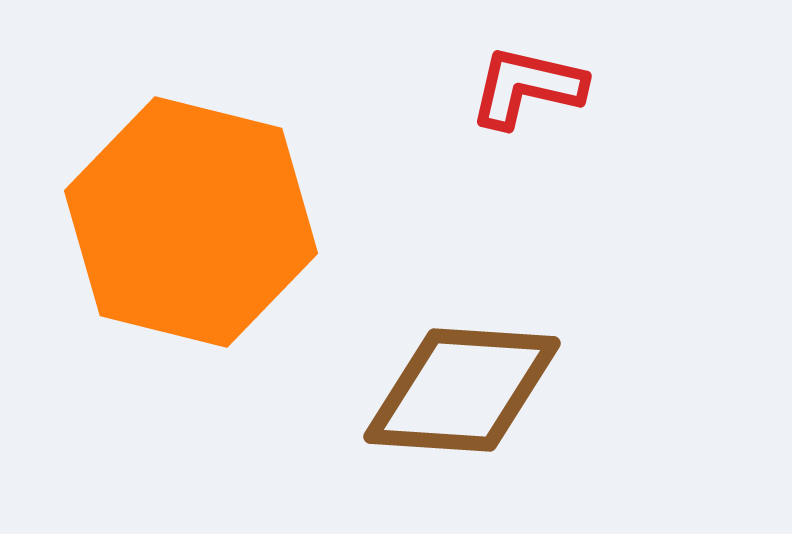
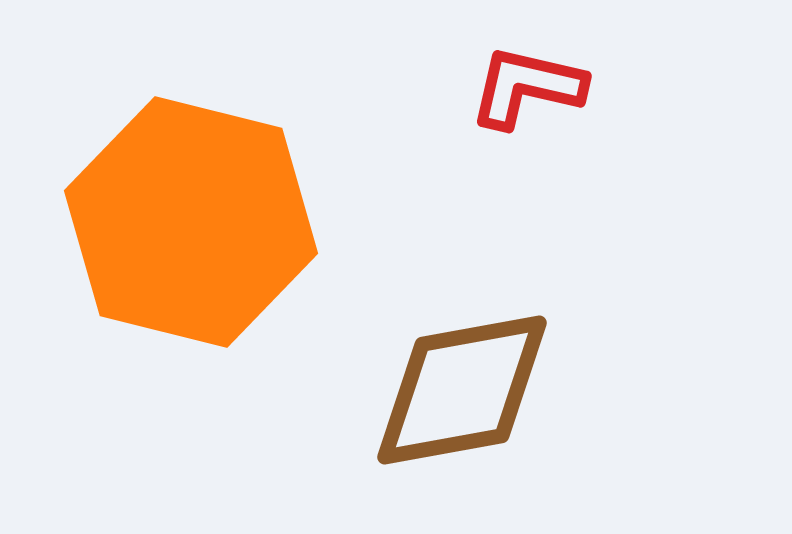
brown diamond: rotated 14 degrees counterclockwise
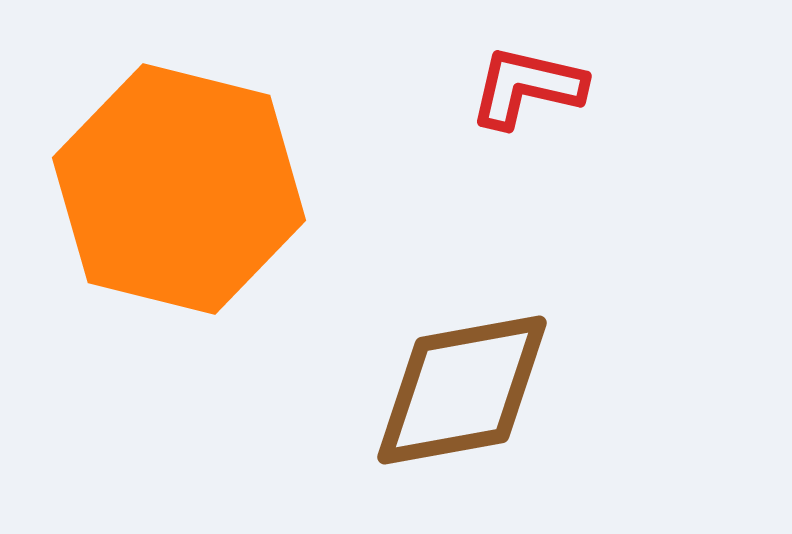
orange hexagon: moved 12 px left, 33 px up
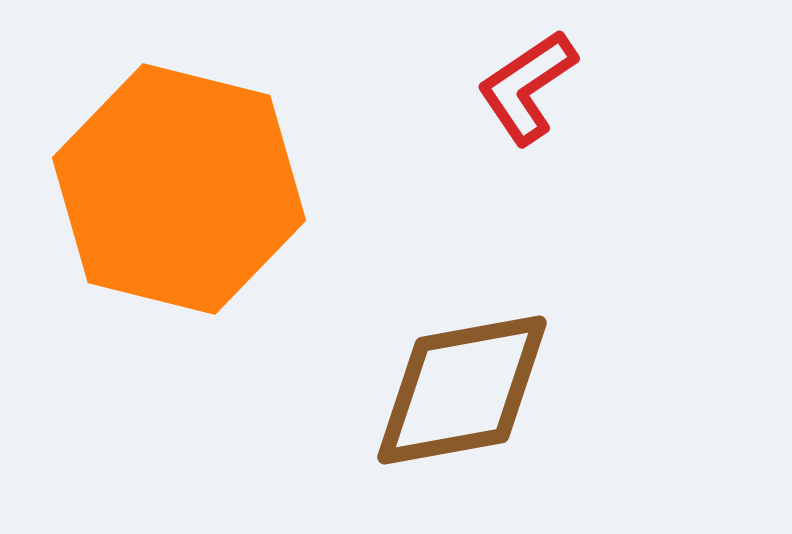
red L-shape: rotated 47 degrees counterclockwise
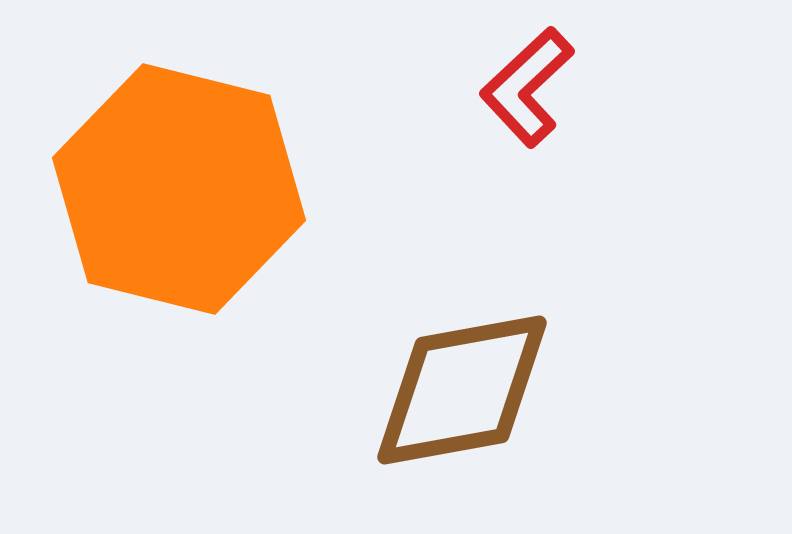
red L-shape: rotated 9 degrees counterclockwise
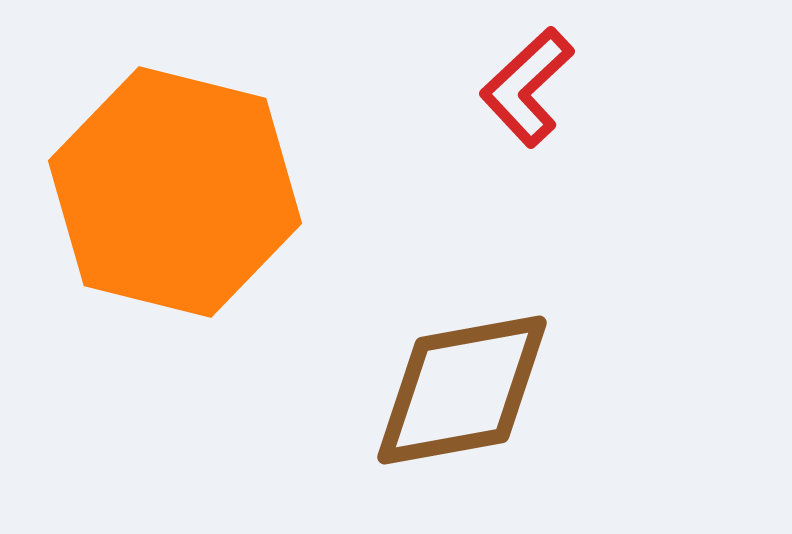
orange hexagon: moved 4 px left, 3 px down
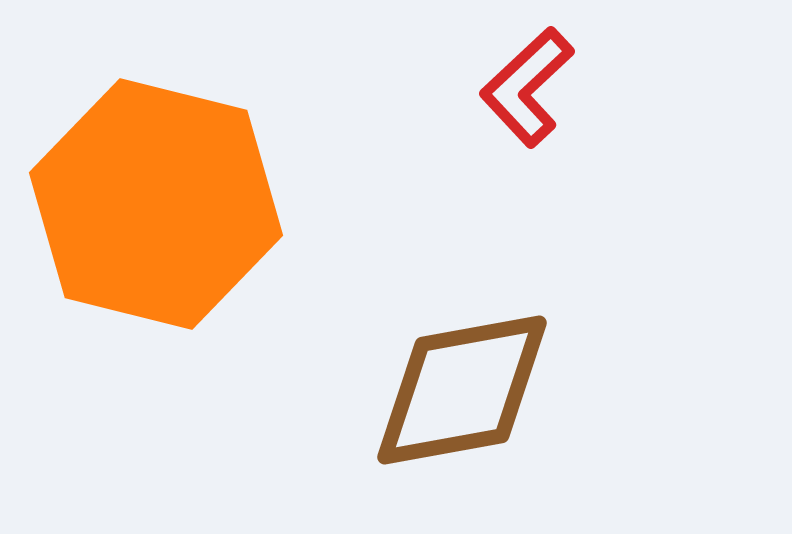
orange hexagon: moved 19 px left, 12 px down
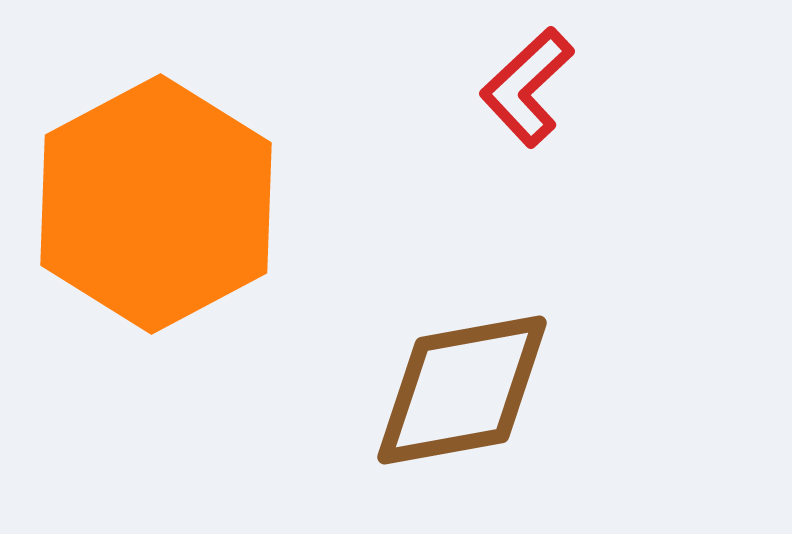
orange hexagon: rotated 18 degrees clockwise
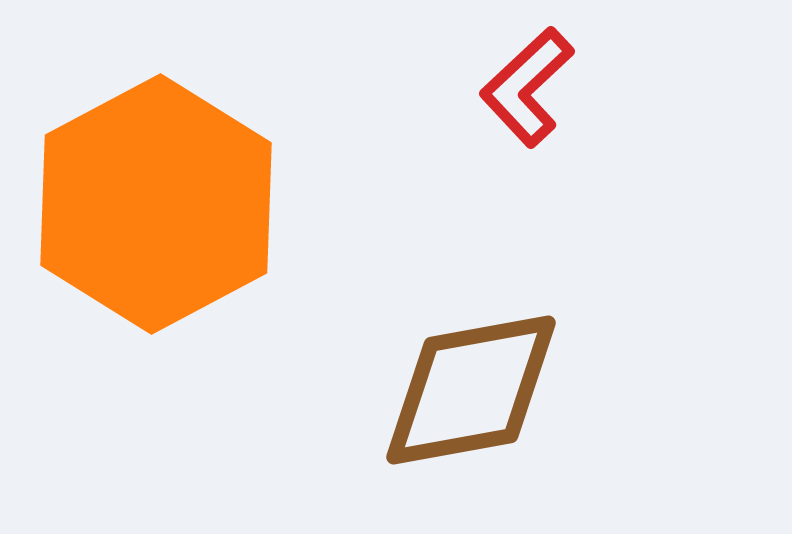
brown diamond: moved 9 px right
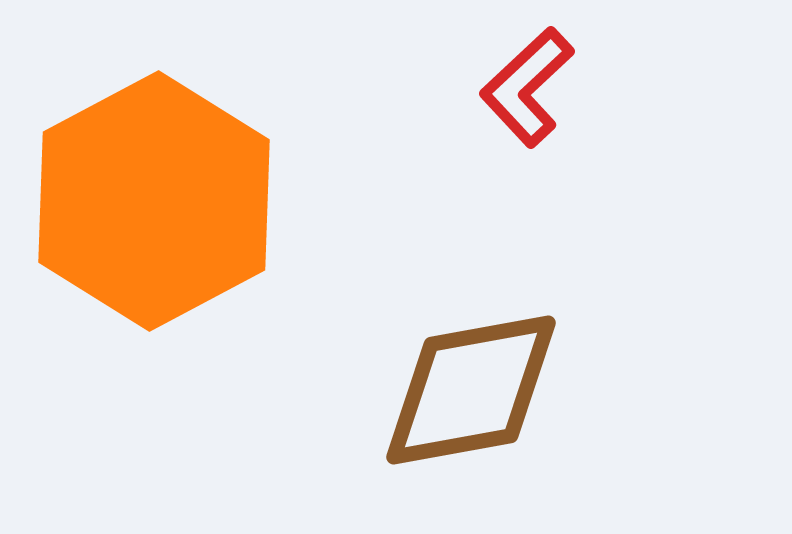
orange hexagon: moved 2 px left, 3 px up
